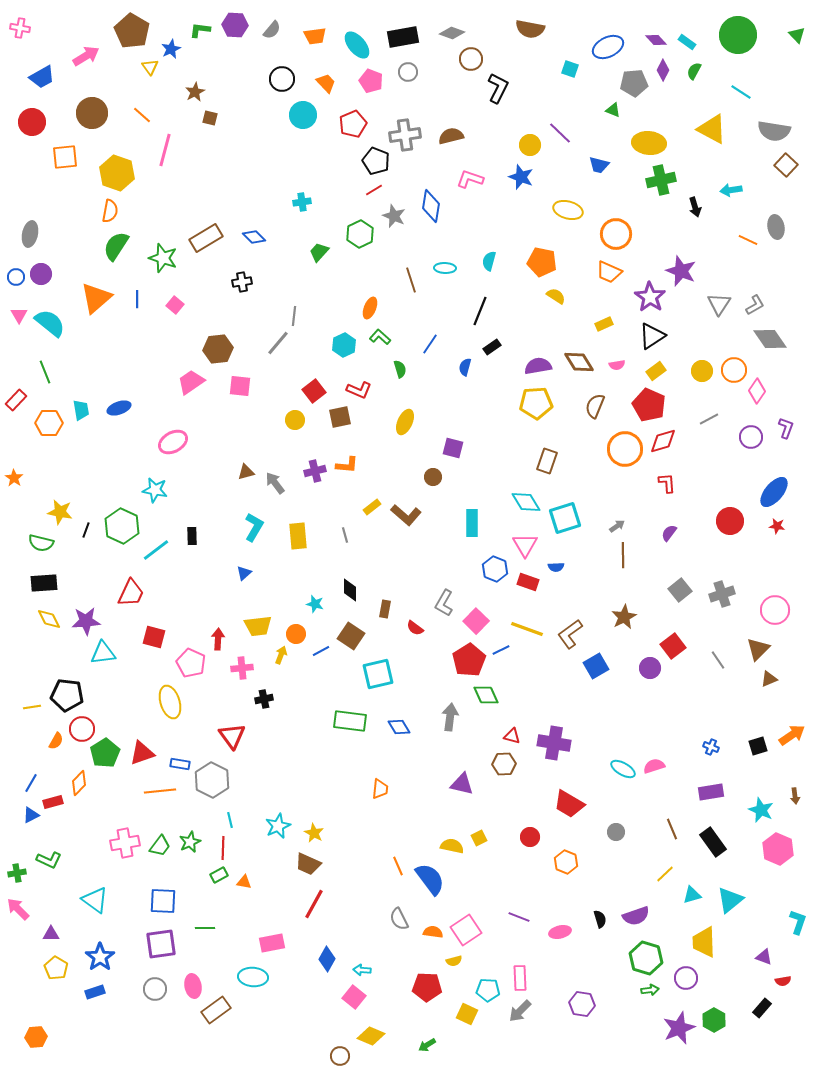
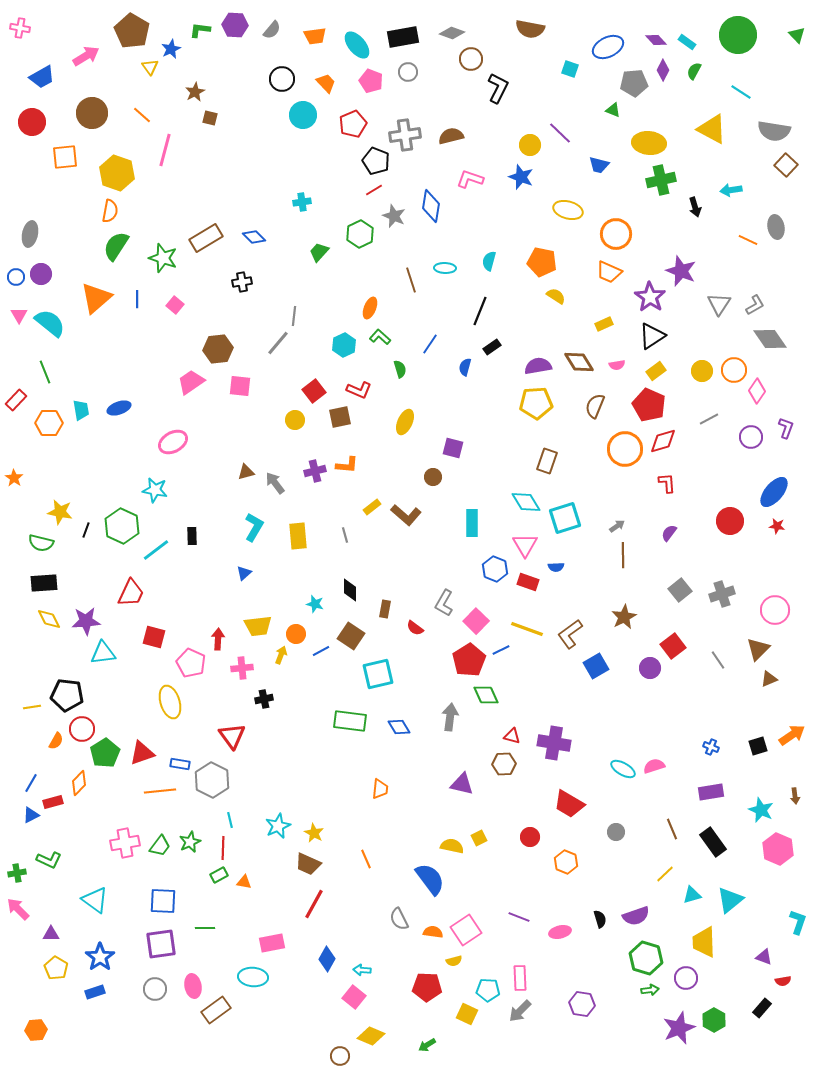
orange line at (398, 866): moved 32 px left, 7 px up
orange hexagon at (36, 1037): moved 7 px up
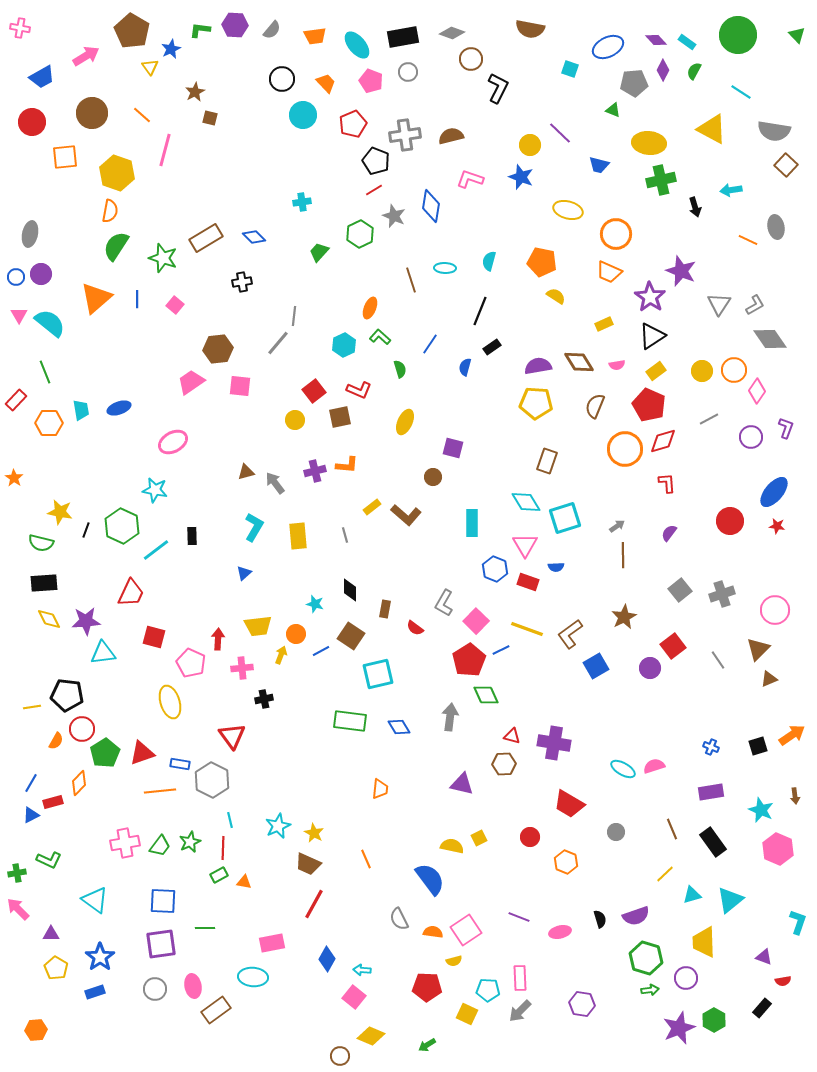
yellow pentagon at (536, 403): rotated 8 degrees clockwise
